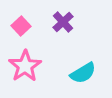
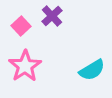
purple cross: moved 11 px left, 6 px up
cyan semicircle: moved 9 px right, 3 px up
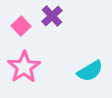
pink star: moved 1 px left, 1 px down
cyan semicircle: moved 2 px left, 1 px down
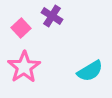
purple cross: rotated 15 degrees counterclockwise
pink square: moved 2 px down
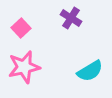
purple cross: moved 19 px right, 2 px down
pink star: rotated 20 degrees clockwise
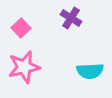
cyan semicircle: rotated 28 degrees clockwise
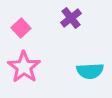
purple cross: rotated 20 degrees clockwise
pink star: rotated 24 degrees counterclockwise
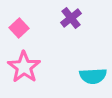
pink square: moved 2 px left
cyan semicircle: moved 3 px right, 5 px down
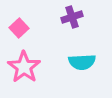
purple cross: moved 1 px right, 1 px up; rotated 20 degrees clockwise
cyan semicircle: moved 11 px left, 14 px up
